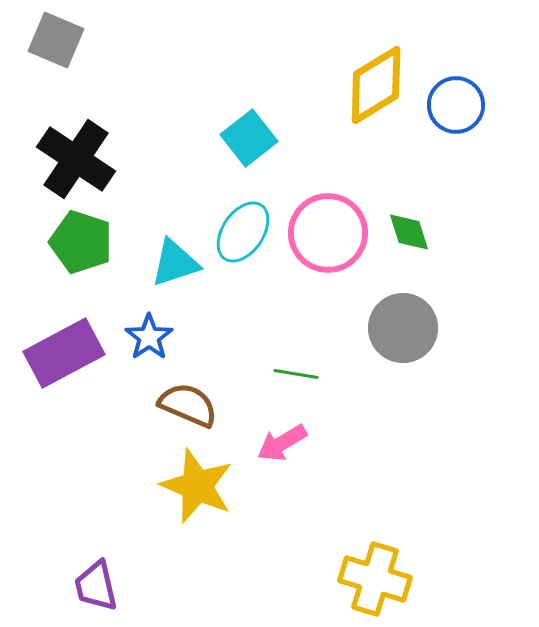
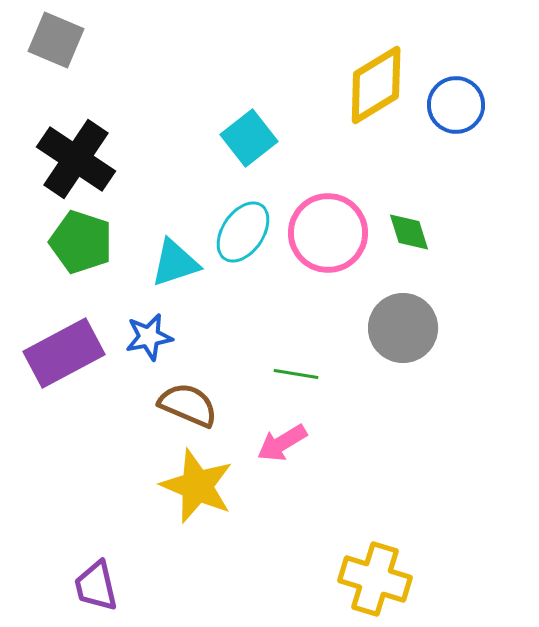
blue star: rotated 24 degrees clockwise
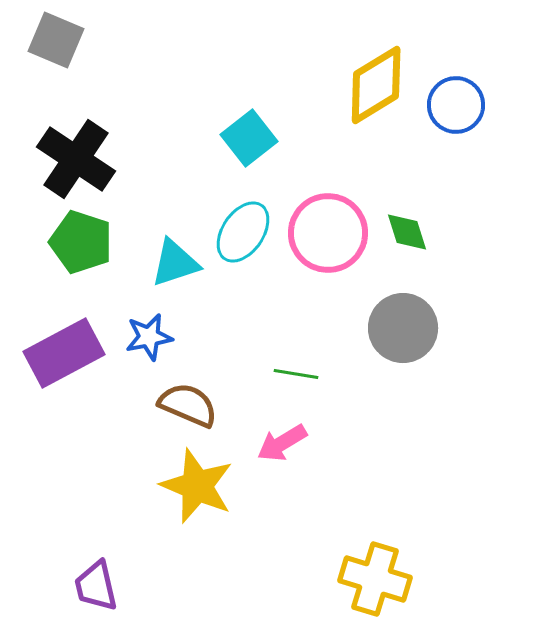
green diamond: moved 2 px left
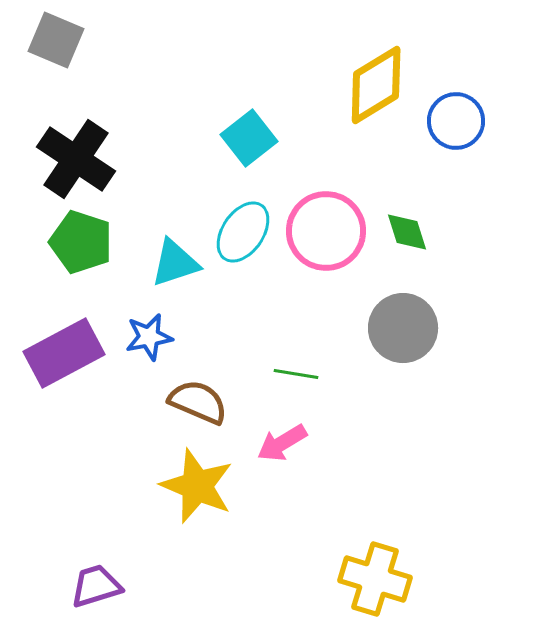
blue circle: moved 16 px down
pink circle: moved 2 px left, 2 px up
brown semicircle: moved 10 px right, 3 px up
purple trapezoid: rotated 86 degrees clockwise
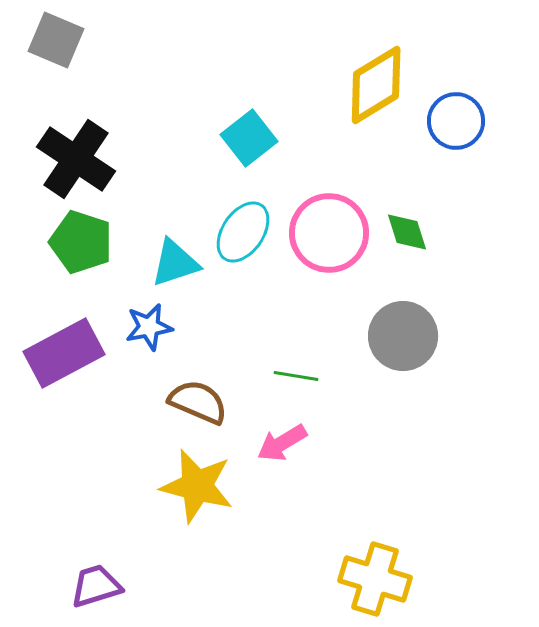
pink circle: moved 3 px right, 2 px down
gray circle: moved 8 px down
blue star: moved 10 px up
green line: moved 2 px down
yellow star: rotated 8 degrees counterclockwise
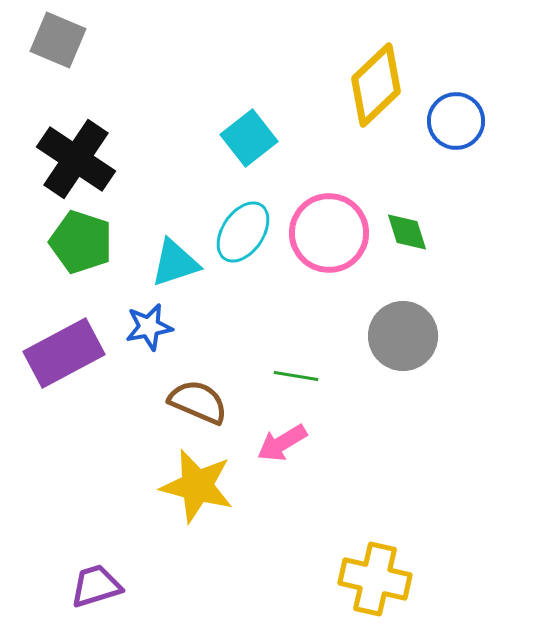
gray square: moved 2 px right
yellow diamond: rotated 12 degrees counterclockwise
yellow cross: rotated 4 degrees counterclockwise
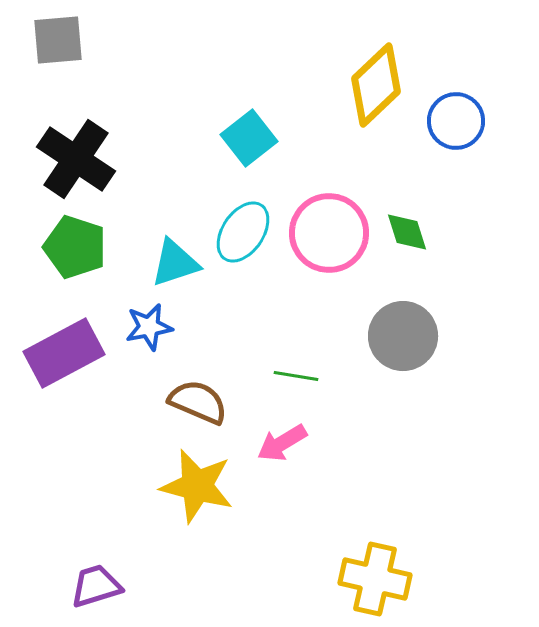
gray square: rotated 28 degrees counterclockwise
green pentagon: moved 6 px left, 5 px down
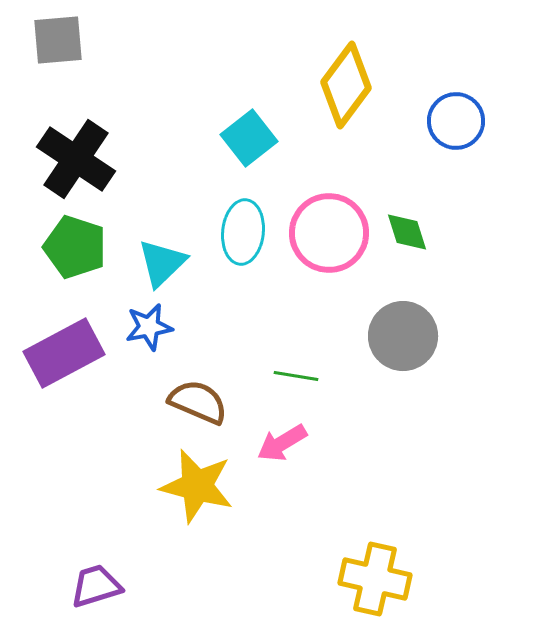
yellow diamond: moved 30 px left; rotated 10 degrees counterclockwise
cyan ellipse: rotated 28 degrees counterclockwise
cyan triangle: moved 13 px left; rotated 26 degrees counterclockwise
